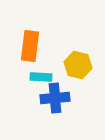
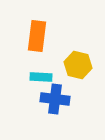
orange rectangle: moved 7 px right, 10 px up
blue cross: moved 1 px down; rotated 12 degrees clockwise
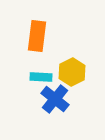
yellow hexagon: moved 6 px left, 7 px down; rotated 20 degrees clockwise
blue cross: rotated 32 degrees clockwise
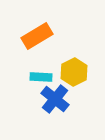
orange rectangle: rotated 52 degrees clockwise
yellow hexagon: moved 2 px right
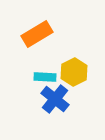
orange rectangle: moved 2 px up
cyan rectangle: moved 4 px right
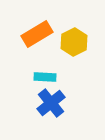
yellow hexagon: moved 30 px up
blue cross: moved 4 px left, 4 px down; rotated 12 degrees clockwise
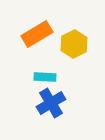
yellow hexagon: moved 2 px down
blue cross: rotated 8 degrees clockwise
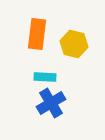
orange rectangle: rotated 52 degrees counterclockwise
yellow hexagon: rotated 20 degrees counterclockwise
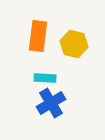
orange rectangle: moved 1 px right, 2 px down
cyan rectangle: moved 1 px down
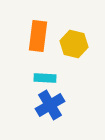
blue cross: moved 1 px left, 2 px down
